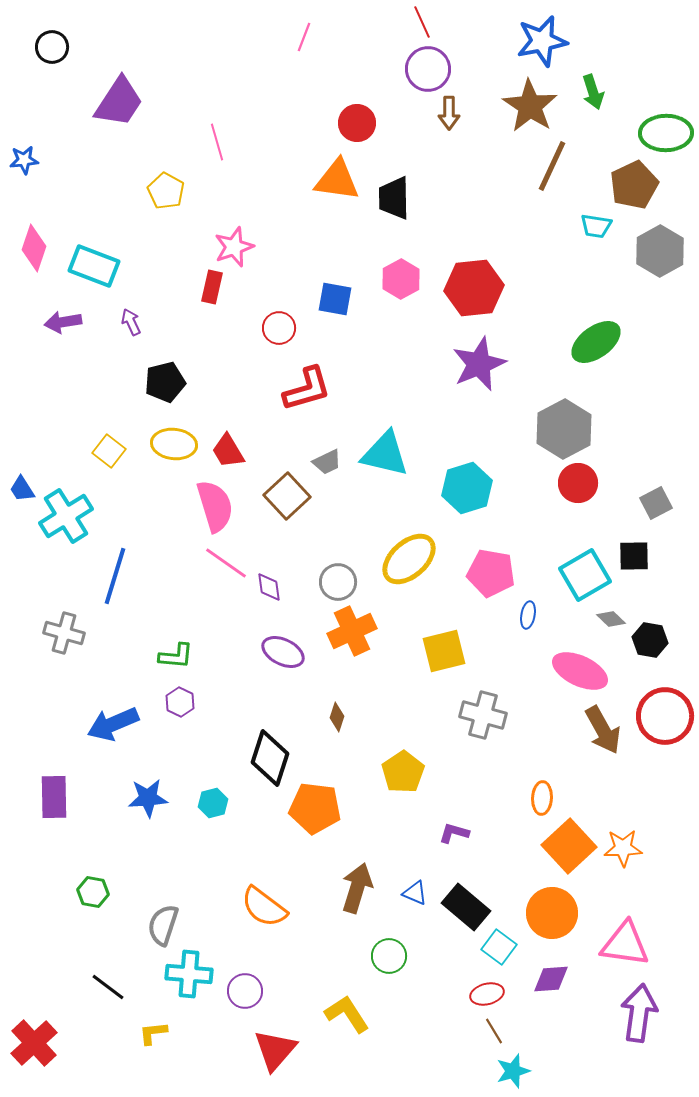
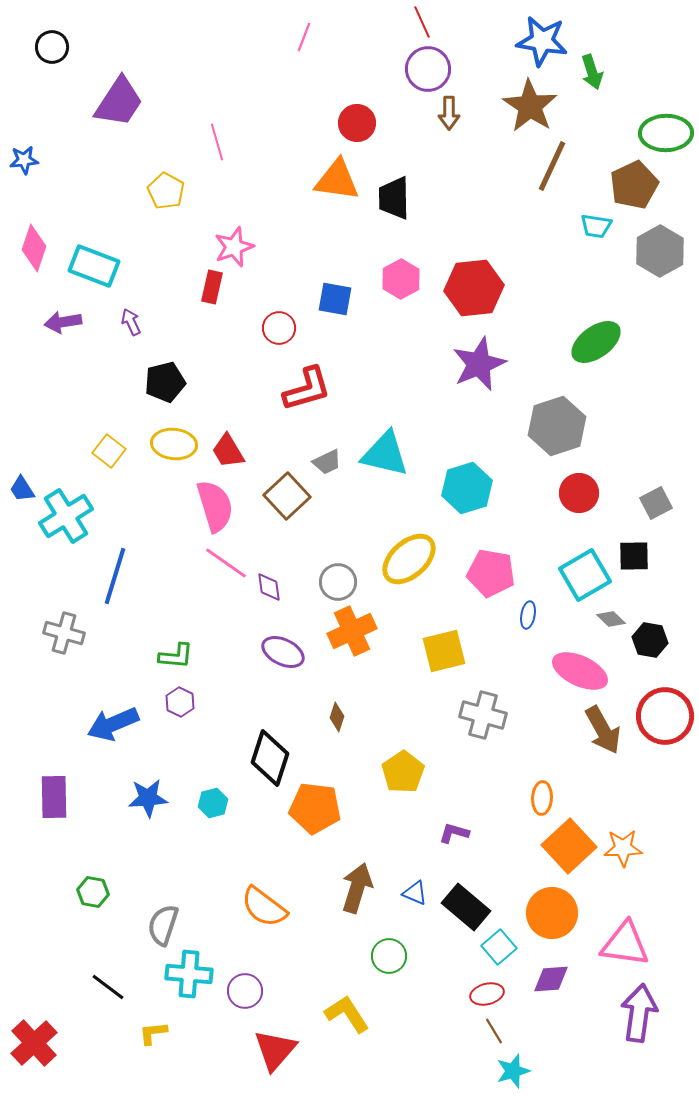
blue star at (542, 41): rotated 21 degrees clockwise
green arrow at (593, 92): moved 1 px left, 20 px up
gray hexagon at (564, 429): moved 7 px left, 3 px up; rotated 10 degrees clockwise
red circle at (578, 483): moved 1 px right, 10 px down
cyan square at (499, 947): rotated 12 degrees clockwise
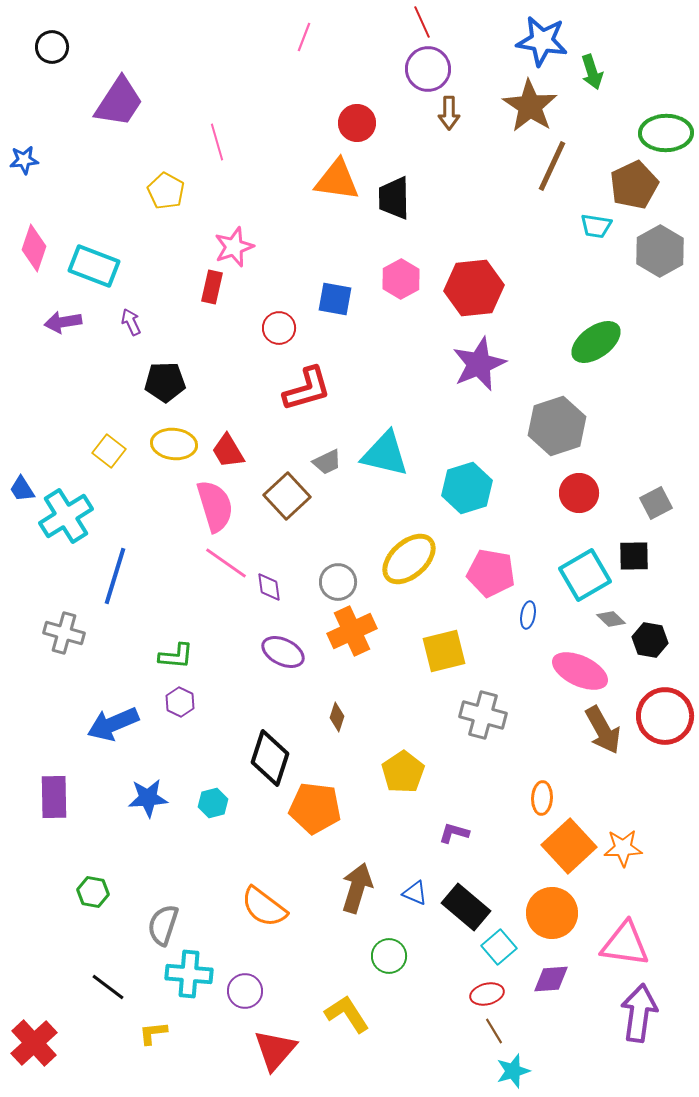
black pentagon at (165, 382): rotated 12 degrees clockwise
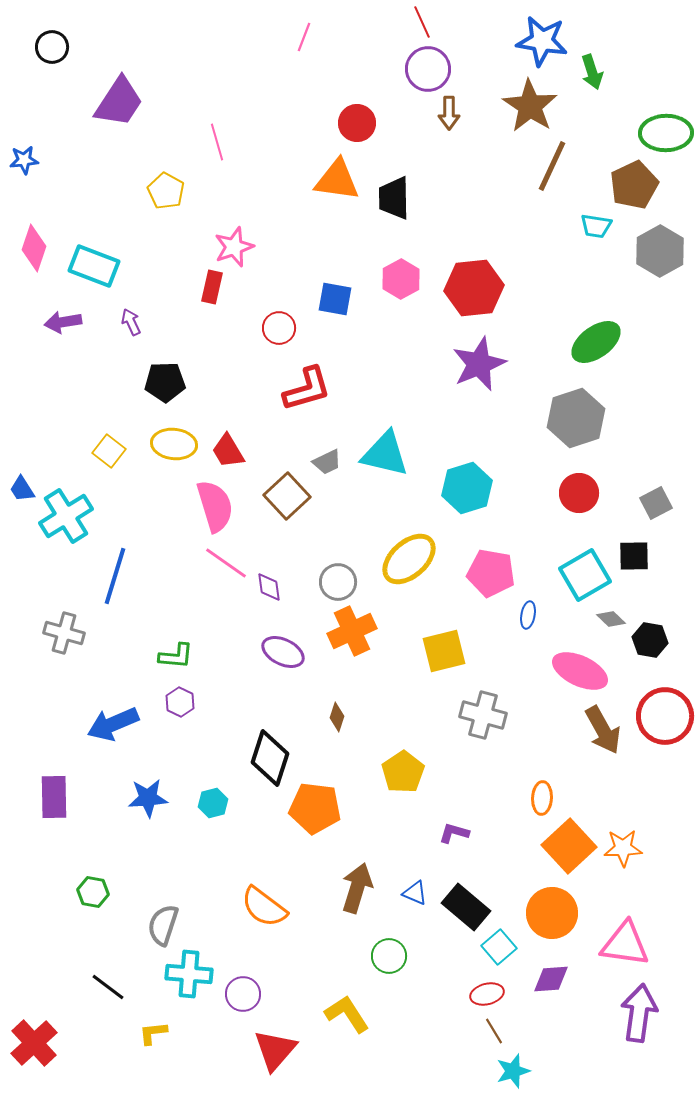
gray hexagon at (557, 426): moved 19 px right, 8 px up
purple circle at (245, 991): moved 2 px left, 3 px down
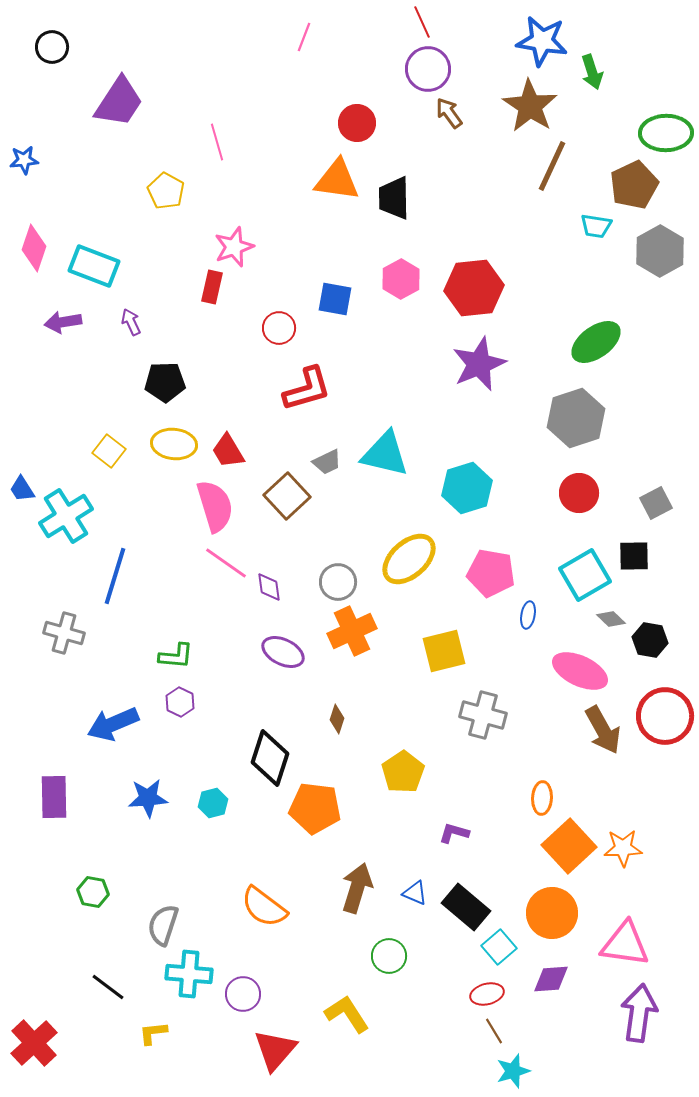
brown arrow at (449, 113): rotated 144 degrees clockwise
brown diamond at (337, 717): moved 2 px down
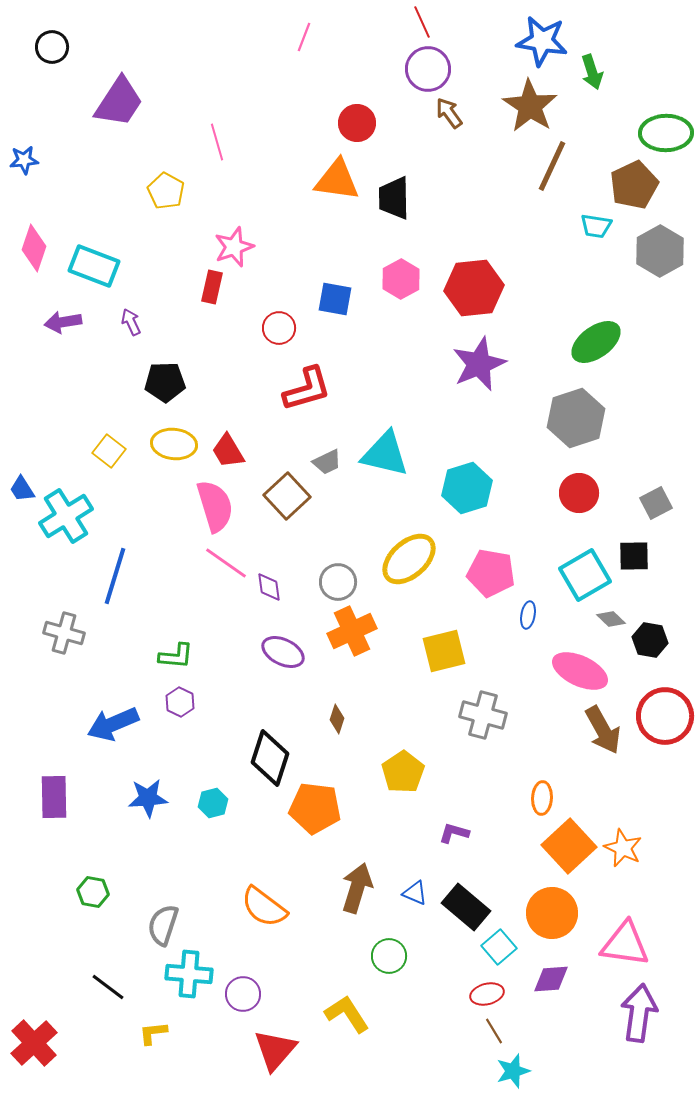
orange star at (623, 848): rotated 27 degrees clockwise
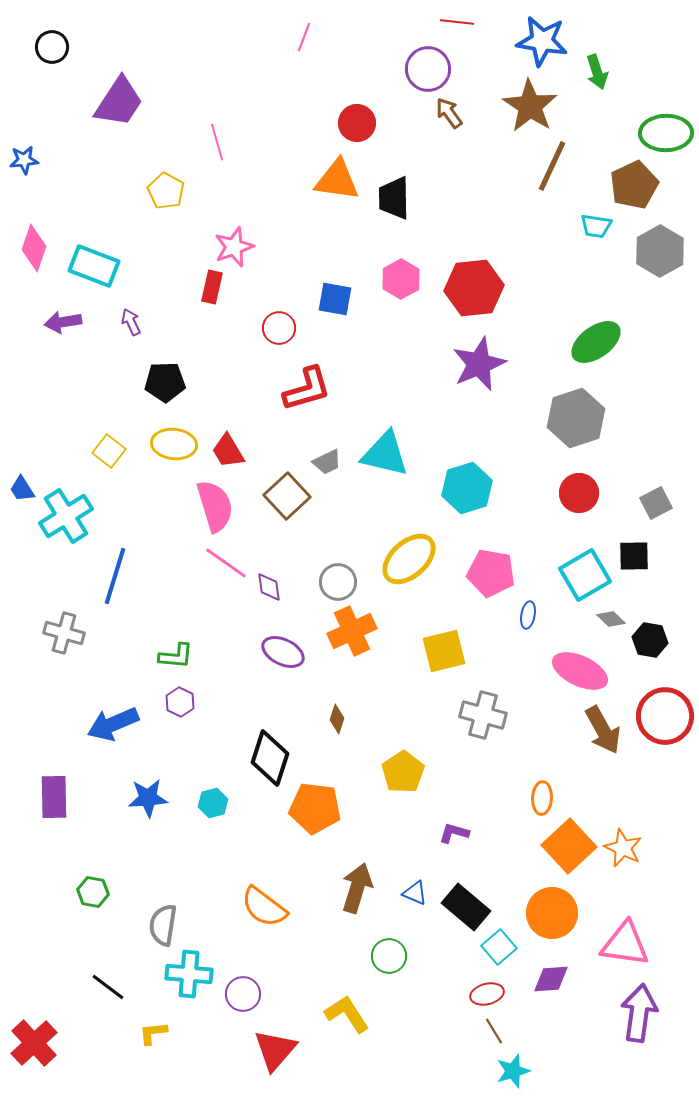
red line at (422, 22): moved 35 px right; rotated 60 degrees counterclockwise
green arrow at (592, 72): moved 5 px right
gray semicircle at (163, 925): rotated 9 degrees counterclockwise
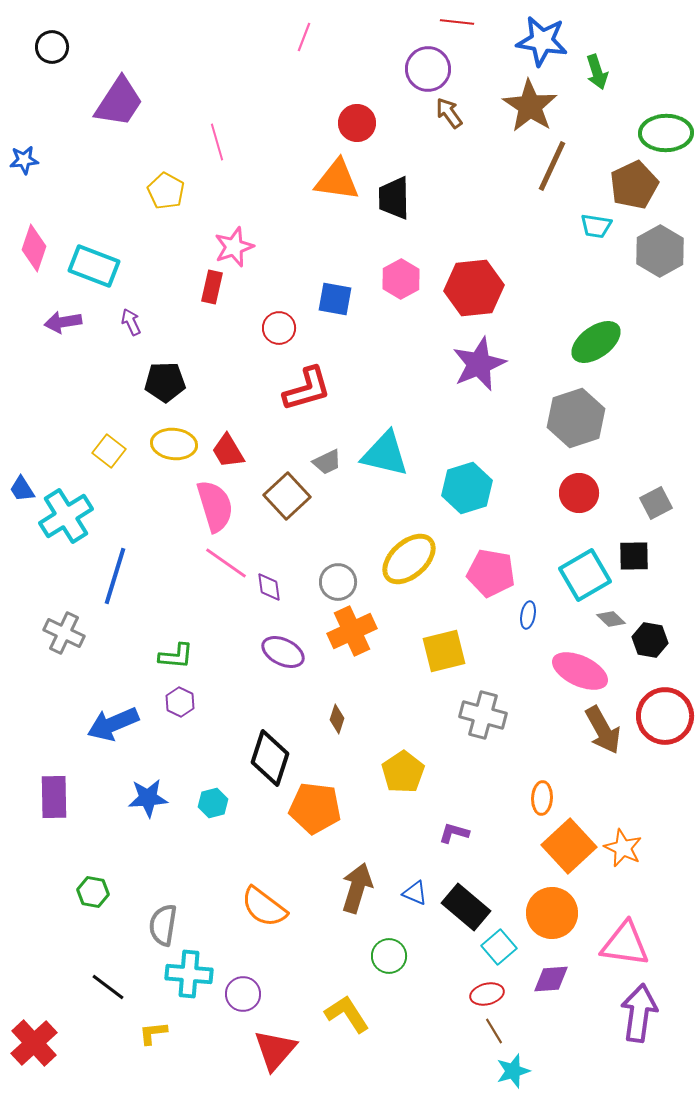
gray cross at (64, 633): rotated 9 degrees clockwise
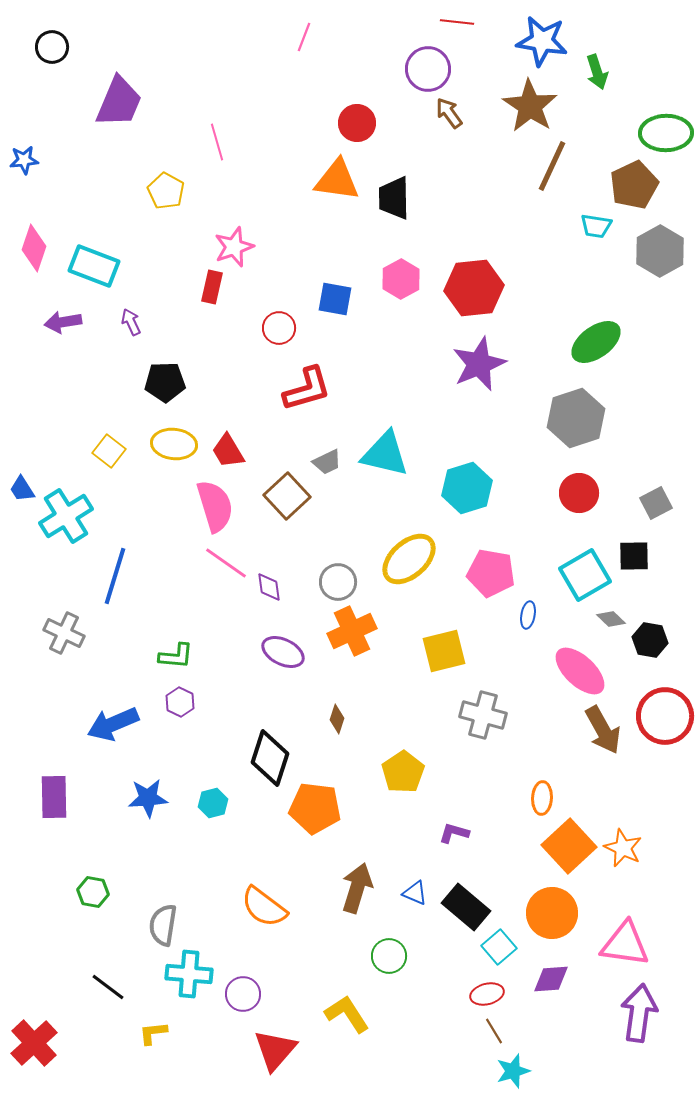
purple trapezoid at (119, 102): rotated 10 degrees counterclockwise
pink ellipse at (580, 671): rotated 18 degrees clockwise
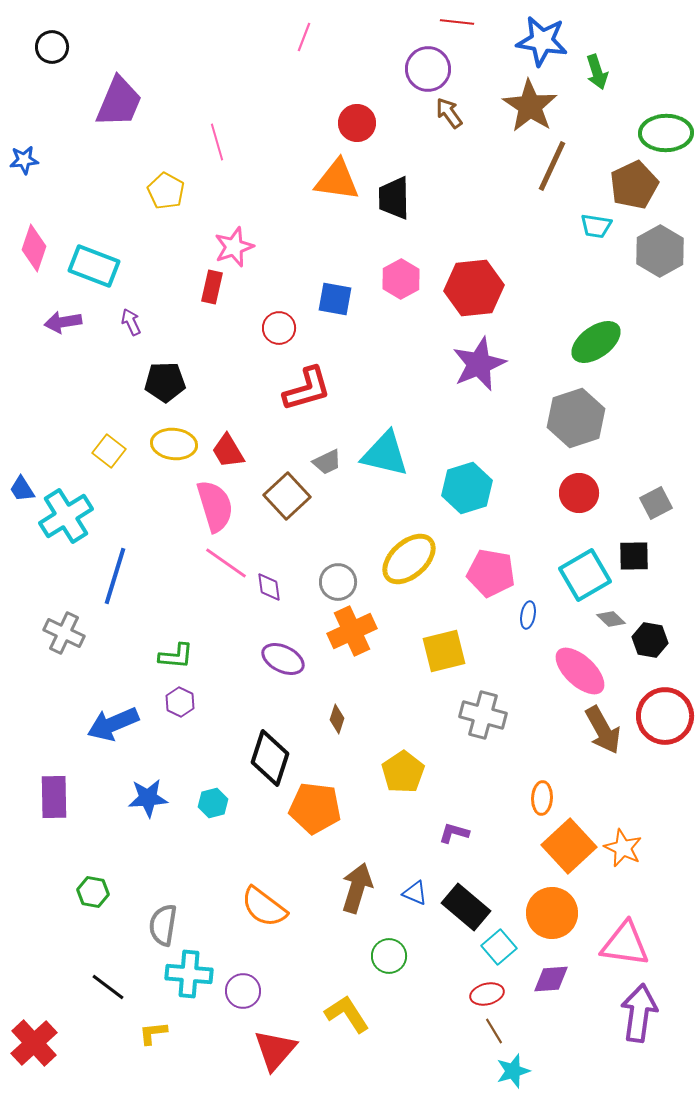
purple ellipse at (283, 652): moved 7 px down
purple circle at (243, 994): moved 3 px up
